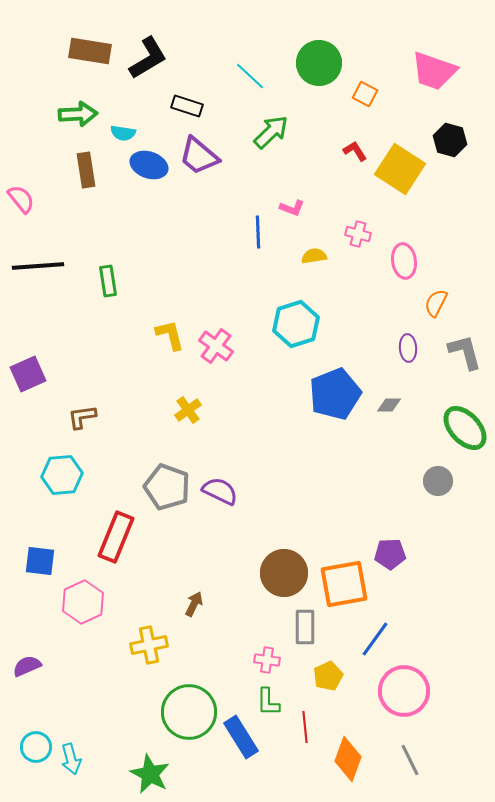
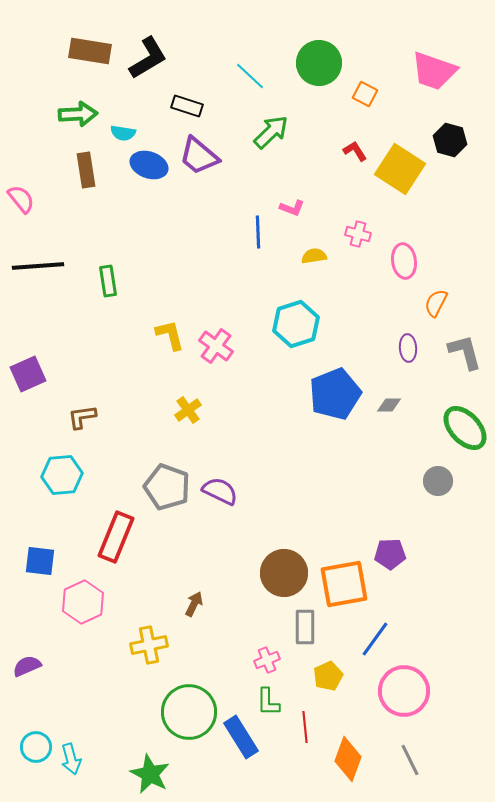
pink cross at (267, 660): rotated 30 degrees counterclockwise
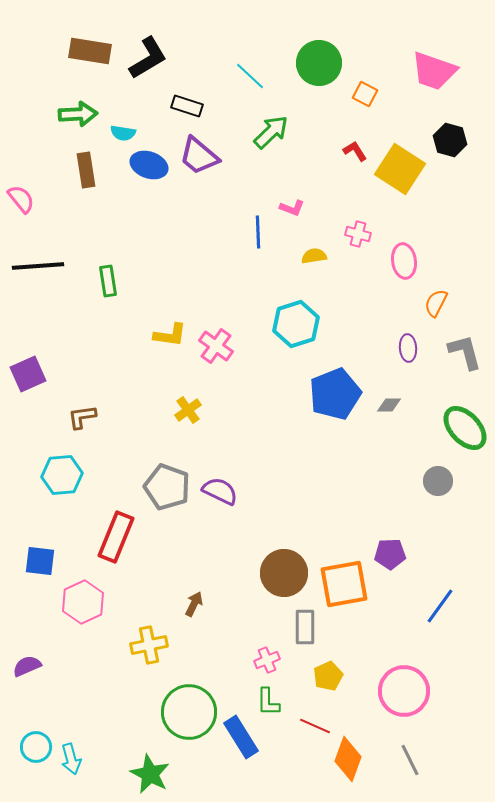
yellow L-shape at (170, 335): rotated 112 degrees clockwise
blue line at (375, 639): moved 65 px right, 33 px up
red line at (305, 727): moved 10 px right, 1 px up; rotated 60 degrees counterclockwise
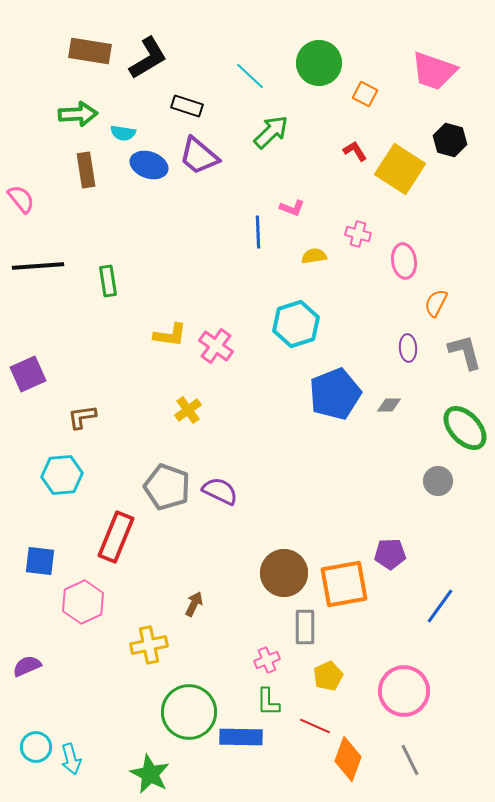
blue rectangle at (241, 737): rotated 57 degrees counterclockwise
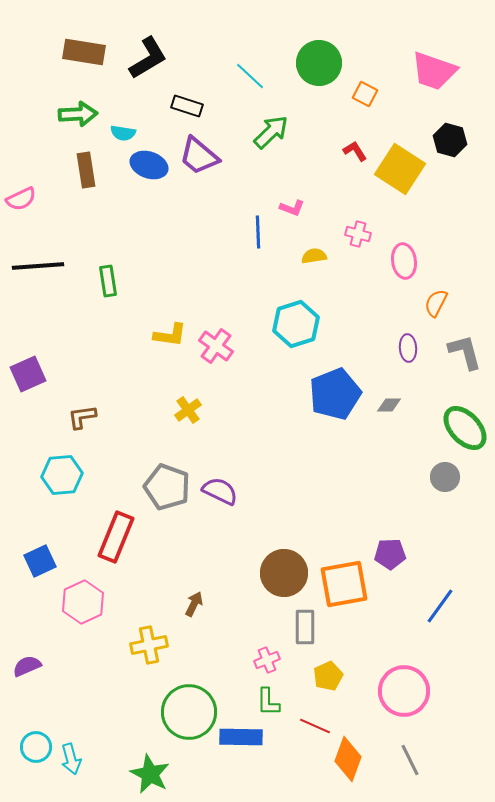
brown rectangle at (90, 51): moved 6 px left, 1 px down
pink semicircle at (21, 199): rotated 104 degrees clockwise
gray circle at (438, 481): moved 7 px right, 4 px up
blue square at (40, 561): rotated 32 degrees counterclockwise
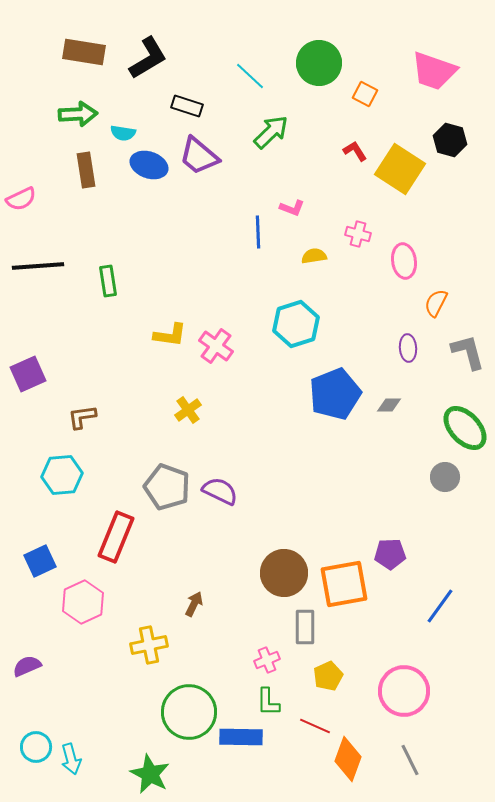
gray L-shape at (465, 352): moved 3 px right
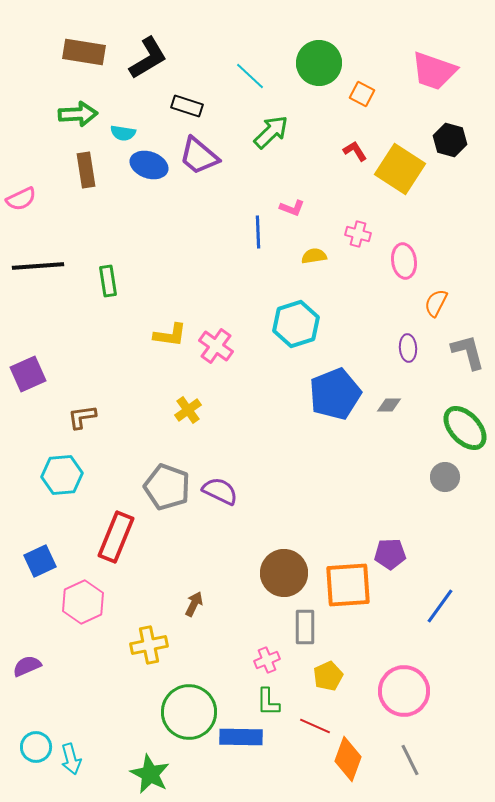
orange square at (365, 94): moved 3 px left
orange square at (344, 584): moved 4 px right, 1 px down; rotated 6 degrees clockwise
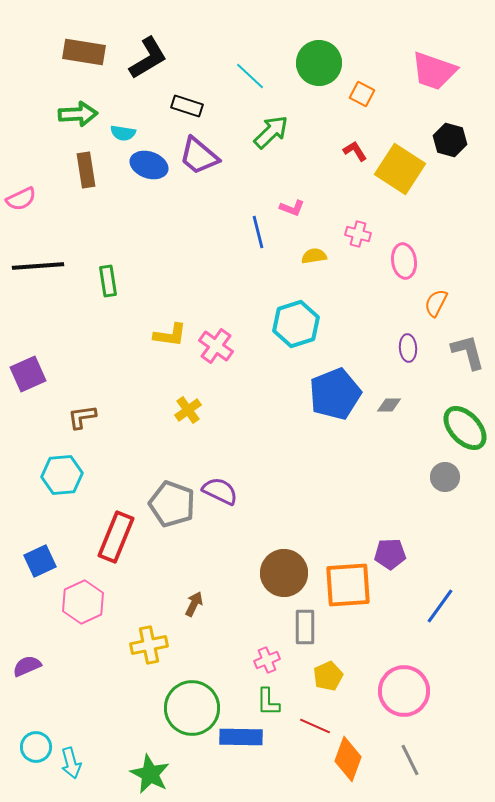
blue line at (258, 232): rotated 12 degrees counterclockwise
gray pentagon at (167, 487): moved 5 px right, 17 px down
green circle at (189, 712): moved 3 px right, 4 px up
cyan arrow at (71, 759): moved 4 px down
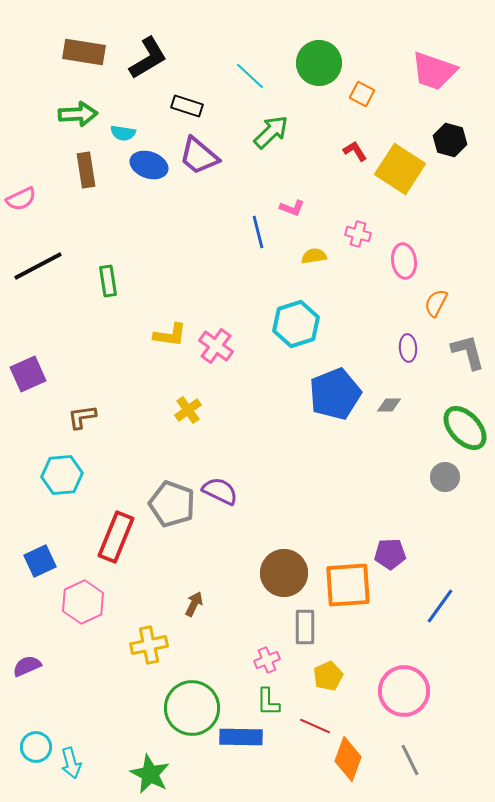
black line at (38, 266): rotated 24 degrees counterclockwise
